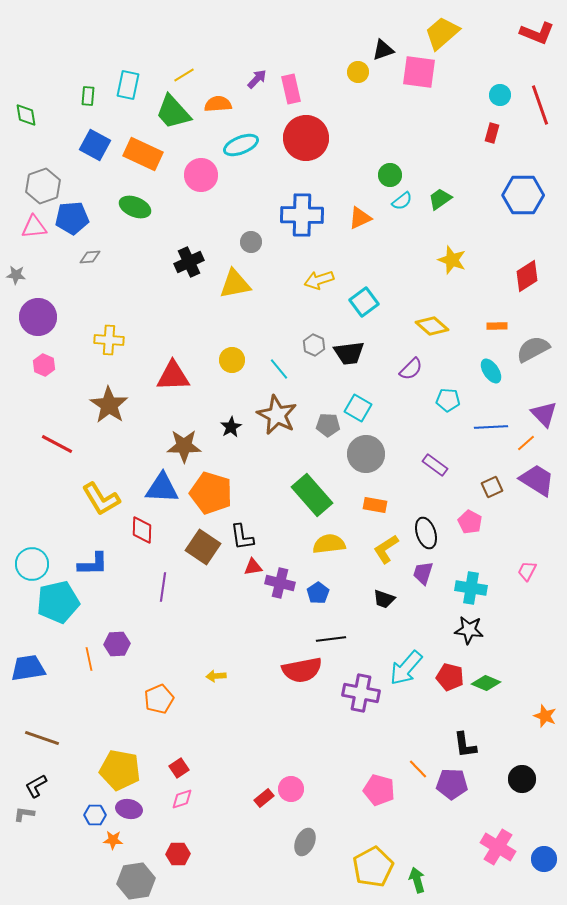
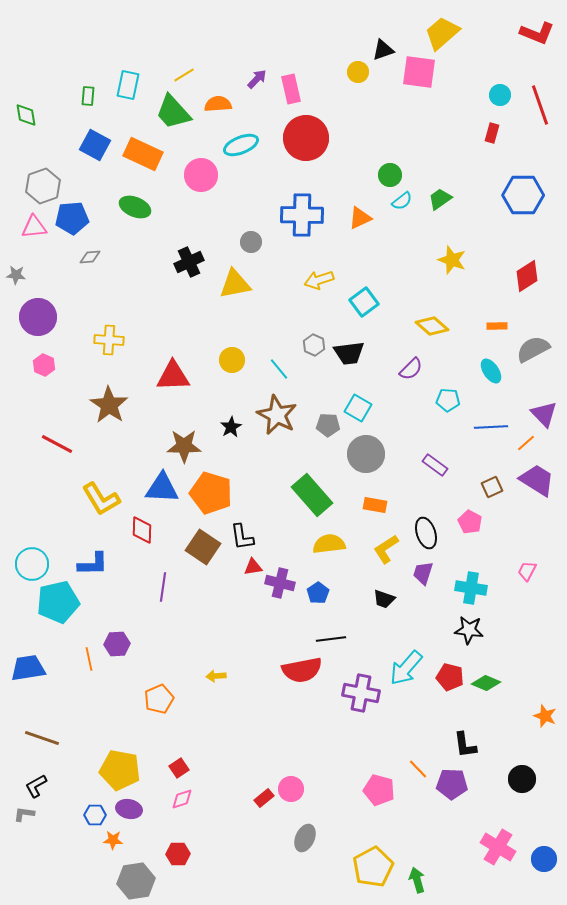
gray ellipse at (305, 842): moved 4 px up
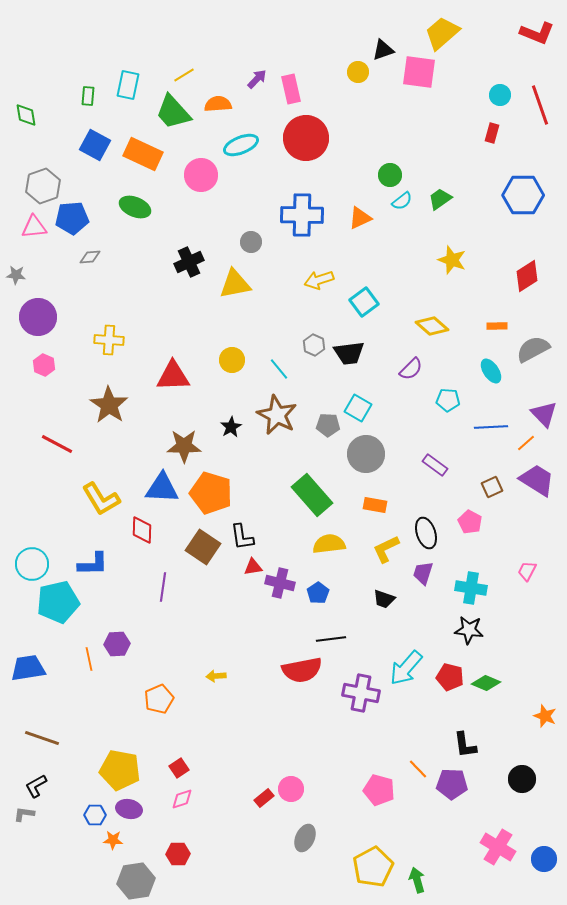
yellow L-shape at (386, 549): rotated 8 degrees clockwise
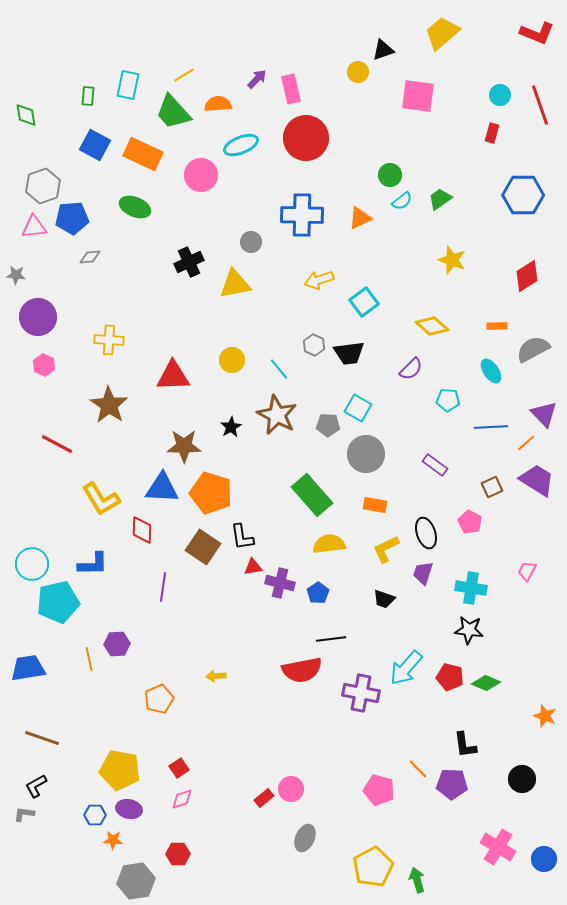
pink square at (419, 72): moved 1 px left, 24 px down
